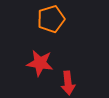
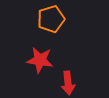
red star: moved 3 px up
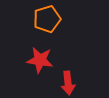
orange pentagon: moved 4 px left
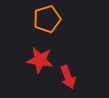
red arrow: moved 6 px up; rotated 15 degrees counterclockwise
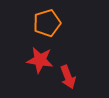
orange pentagon: moved 4 px down
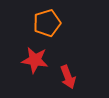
red star: moved 5 px left
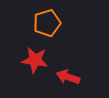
red arrow: rotated 130 degrees clockwise
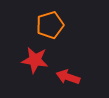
orange pentagon: moved 3 px right, 2 px down
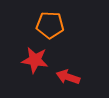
orange pentagon: rotated 20 degrees clockwise
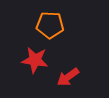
red arrow: rotated 55 degrees counterclockwise
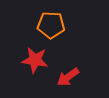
orange pentagon: moved 1 px right
